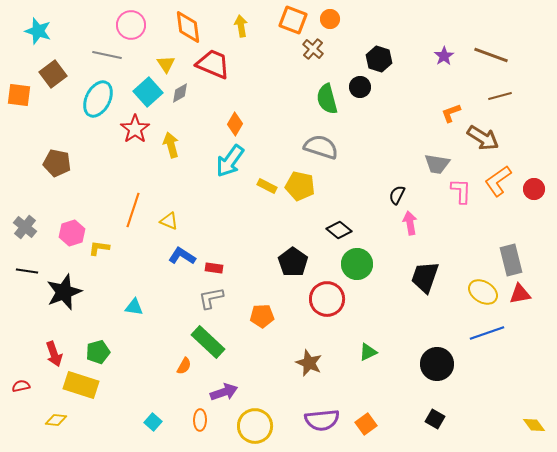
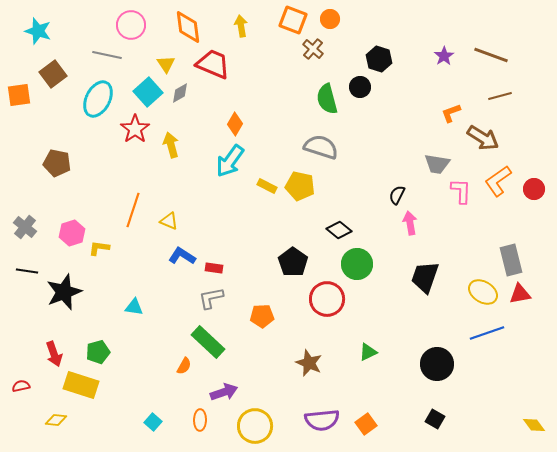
orange square at (19, 95): rotated 15 degrees counterclockwise
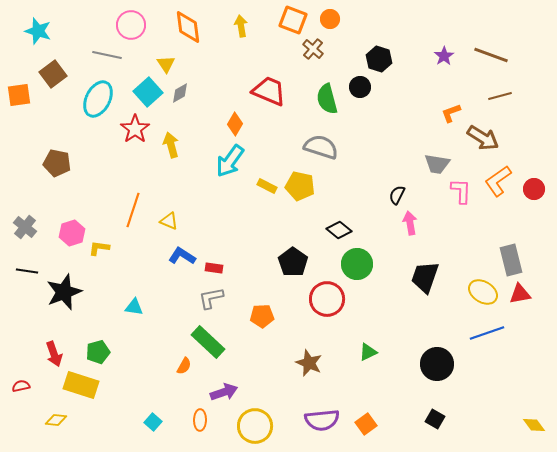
red trapezoid at (213, 64): moved 56 px right, 27 px down
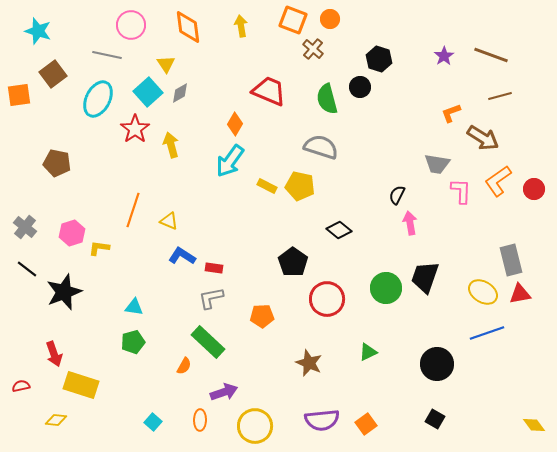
green circle at (357, 264): moved 29 px right, 24 px down
black line at (27, 271): moved 2 px up; rotated 30 degrees clockwise
green pentagon at (98, 352): moved 35 px right, 10 px up
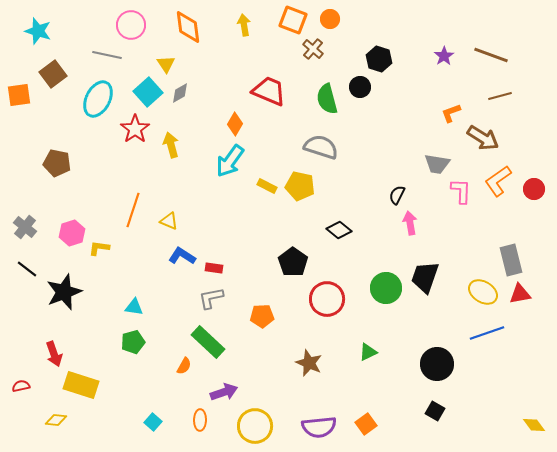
yellow arrow at (241, 26): moved 3 px right, 1 px up
black square at (435, 419): moved 8 px up
purple semicircle at (322, 420): moved 3 px left, 7 px down
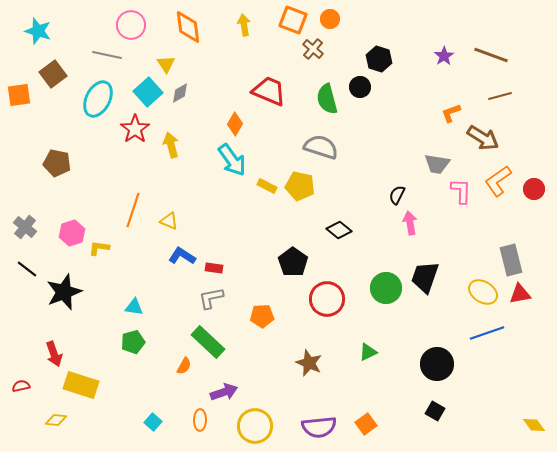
cyan arrow at (230, 161): moved 2 px right, 1 px up; rotated 72 degrees counterclockwise
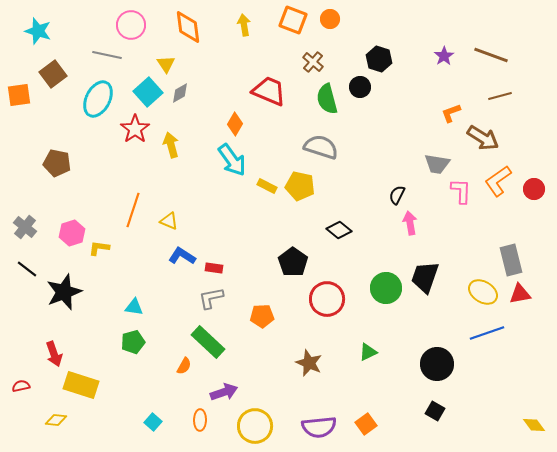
brown cross at (313, 49): moved 13 px down
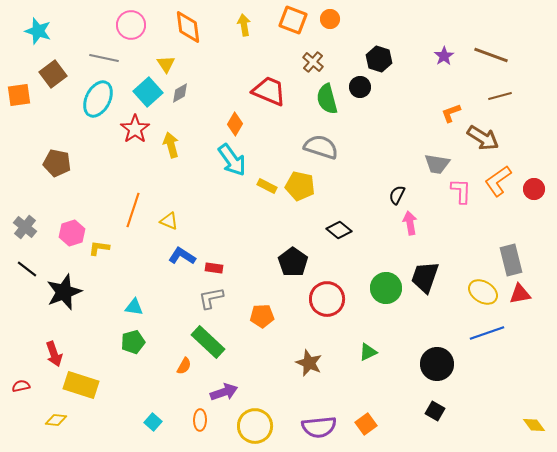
gray line at (107, 55): moved 3 px left, 3 px down
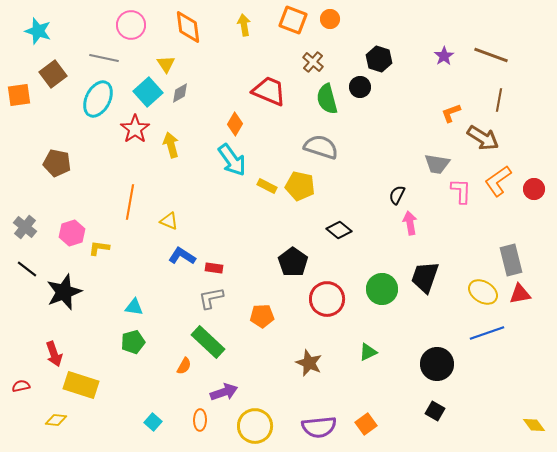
brown line at (500, 96): moved 1 px left, 4 px down; rotated 65 degrees counterclockwise
orange line at (133, 210): moved 3 px left, 8 px up; rotated 8 degrees counterclockwise
green circle at (386, 288): moved 4 px left, 1 px down
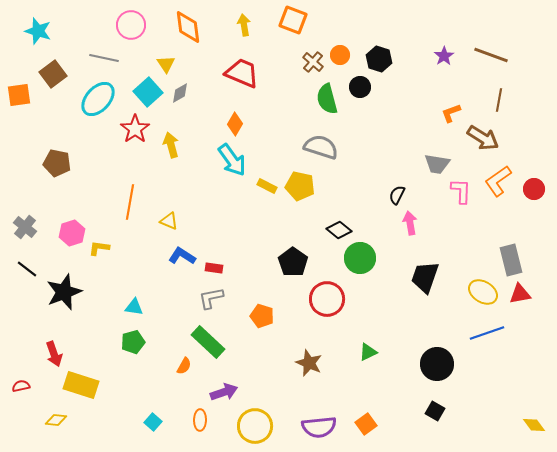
orange circle at (330, 19): moved 10 px right, 36 px down
red trapezoid at (269, 91): moved 27 px left, 18 px up
cyan ellipse at (98, 99): rotated 15 degrees clockwise
green circle at (382, 289): moved 22 px left, 31 px up
orange pentagon at (262, 316): rotated 20 degrees clockwise
